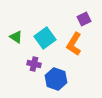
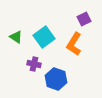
cyan square: moved 1 px left, 1 px up
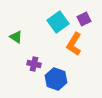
cyan square: moved 14 px right, 15 px up
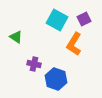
cyan square: moved 1 px left, 2 px up; rotated 25 degrees counterclockwise
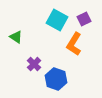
purple cross: rotated 32 degrees clockwise
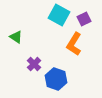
cyan square: moved 2 px right, 5 px up
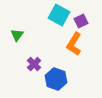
purple square: moved 3 px left, 2 px down
green triangle: moved 1 px right, 2 px up; rotated 32 degrees clockwise
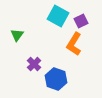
cyan square: moved 1 px left, 1 px down
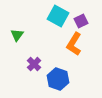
blue hexagon: moved 2 px right
